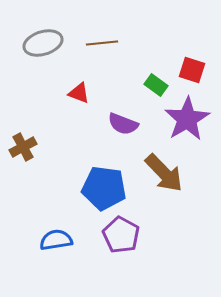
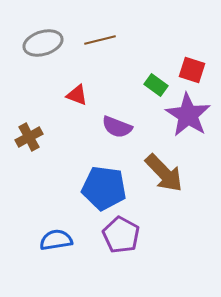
brown line: moved 2 px left, 3 px up; rotated 8 degrees counterclockwise
red triangle: moved 2 px left, 2 px down
purple star: moved 1 px right, 4 px up; rotated 9 degrees counterclockwise
purple semicircle: moved 6 px left, 3 px down
brown cross: moved 6 px right, 10 px up
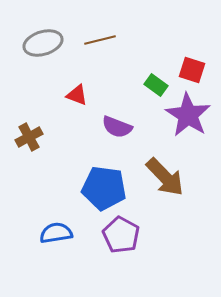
brown arrow: moved 1 px right, 4 px down
blue semicircle: moved 7 px up
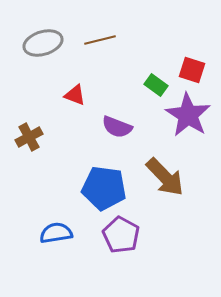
red triangle: moved 2 px left
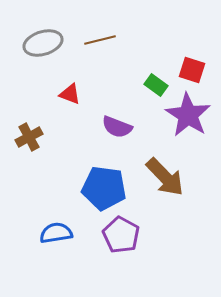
red triangle: moved 5 px left, 1 px up
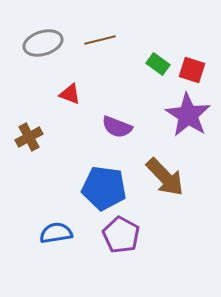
green rectangle: moved 2 px right, 21 px up
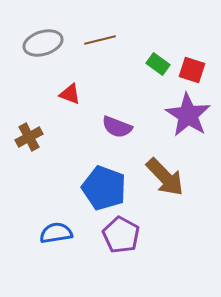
blue pentagon: rotated 12 degrees clockwise
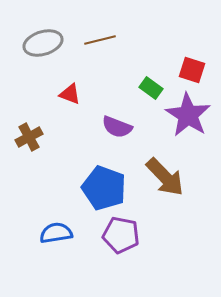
green rectangle: moved 7 px left, 24 px down
purple pentagon: rotated 18 degrees counterclockwise
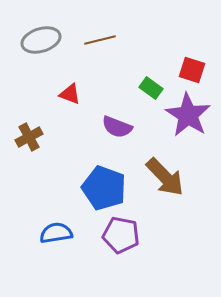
gray ellipse: moved 2 px left, 3 px up
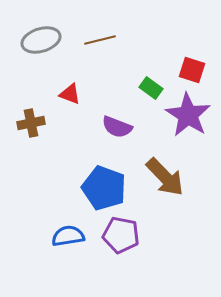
brown cross: moved 2 px right, 14 px up; rotated 16 degrees clockwise
blue semicircle: moved 12 px right, 3 px down
